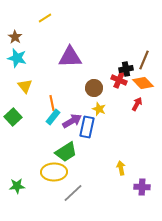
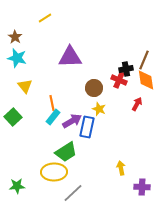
orange diamond: moved 3 px right, 3 px up; rotated 35 degrees clockwise
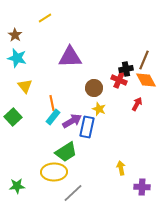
brown star: moved 2 px up
orange diamond: rotated 20 degrees counterclockwise
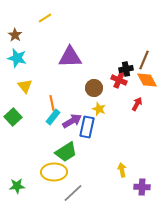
orange diamond: moved 1 px right
yellow arrow: moved 1 px right, 2 px down
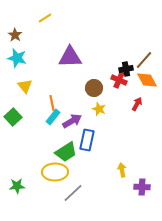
brown line: rotated 18 degrees clockwise
blue rectangle: moved 13 px down
yellow ellipse: moved 1 px right
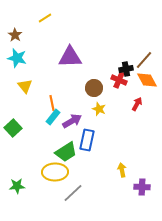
green square: moved 11 px down
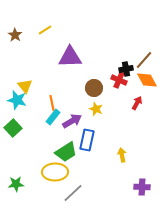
yellow line: moved 12 px down
cyan star: moved 42 px down
red arrow: moved 1 px up
yellow star: moved 3 px left
yellow arrow: moved 15 px up
green star: moved 1 px left, 2 px up
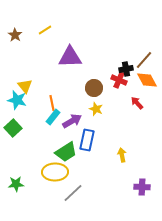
red arrow: rotated 72 degrees counterclockwise
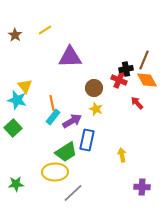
brown line: rotated 18 degrees counterclockwise
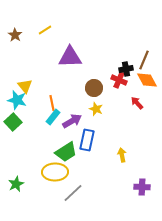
green square: moved 6 px up
green star: rotated 21 degrees counterclockwise
